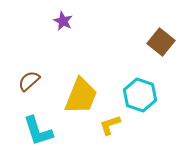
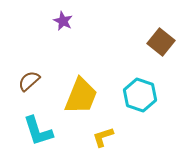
yellow L-shape: moved 7 px left, 12 px down
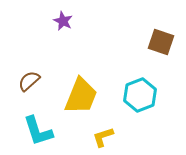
brown square: rotated 20 degrees counterclockwise
cyan hexagon: rotated 20 degrees clockwise
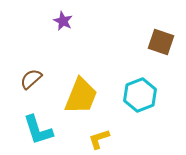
brown semicircle: moved 2 px right, 2 px up
cyan L-shape: moved 1 px up
yellow L-shape: moved 4 px left, 2 px down
